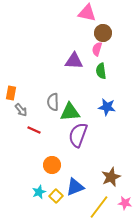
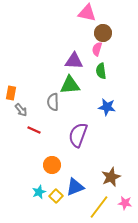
green triangle: moved 27 px up
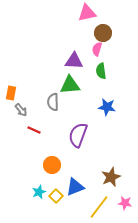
pink triangle: rotated 24 degrees counterclockwise
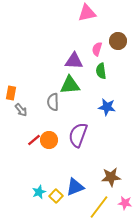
brown circle: moved 15 px right, 8 px down
red line: moved 10 px down; rotated 64 degrees counterclockwise
orange circle: moved 3 px left, 25 px up
brown star: rotated 18 degrees clockwise
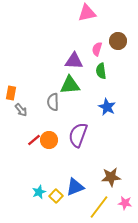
blue star: rotated 18 degrees clockwise
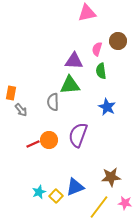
red line: moved 1 px left, 4 px down; rotated 16 degrees clockwise
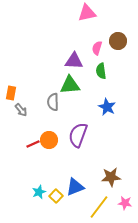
pink semicircle: moved 1 px up
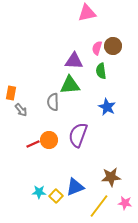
brown circle: moved 5 px left, 5 px down
cyan star: rotated 24 degrees clockwise
yellow line: moved 1 px up
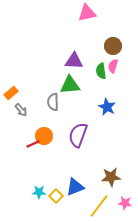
pink semicircle: moved 16 px right, 18 px down
orange rectangle: rotated 40 degrees clockwise
orange circle: moved 5 px left, 4 px up
